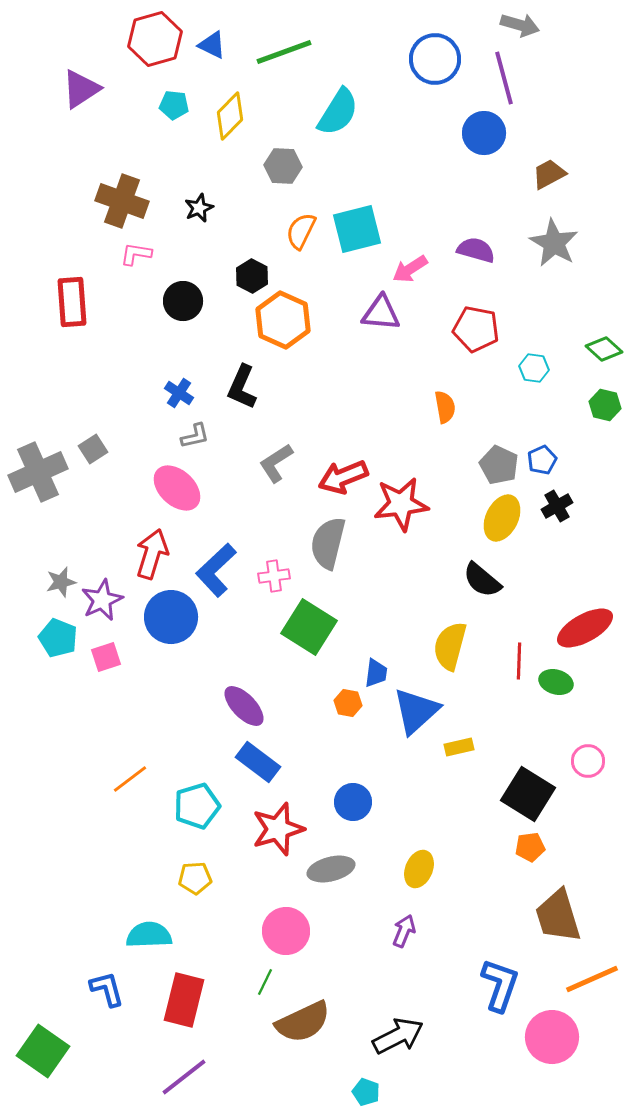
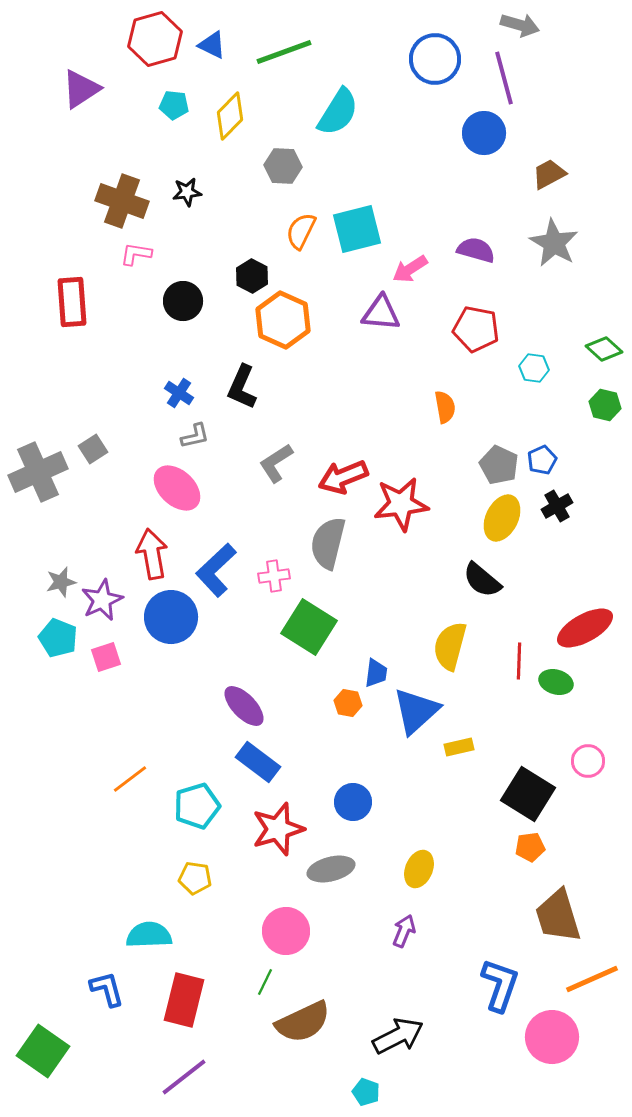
black star at (199, 208): moved 12 px left, 16 px up; rotated 16 degrees clockwise
red arrow at (152, 554): rotated 27 degrees counterclockwise
yellow pentagon at (195, 878): rotated 12 degrees clockwise
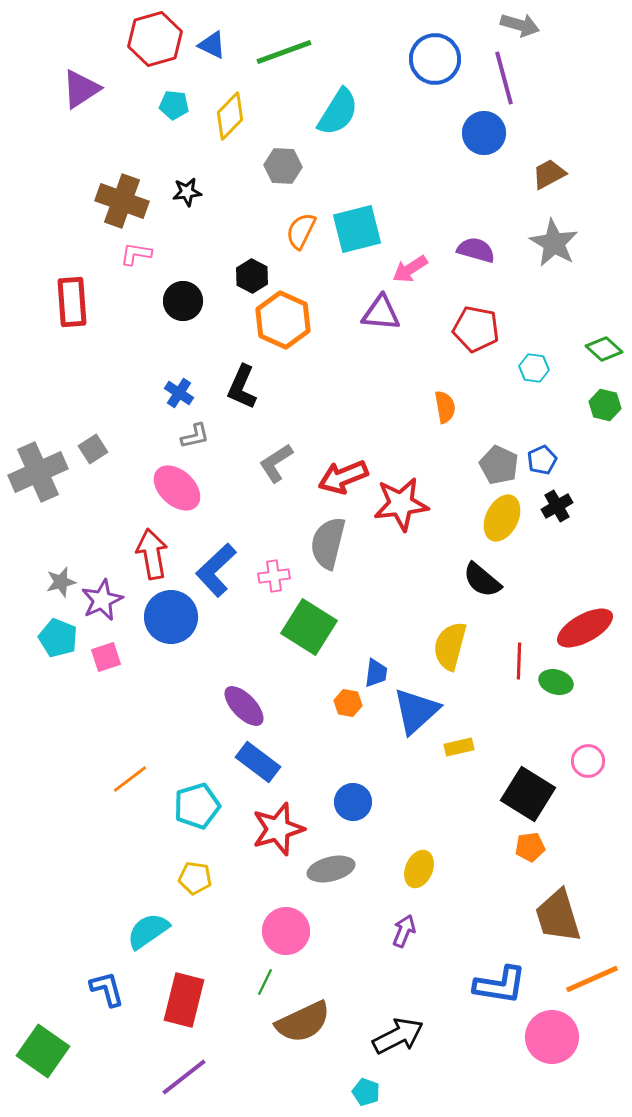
cyan semicircle at (149, 935): moved 1 px left, 4 px up; rotated 33 degrees counterclockwise
blue L-shape at (500, 985): rotated 80 degrees clockwise
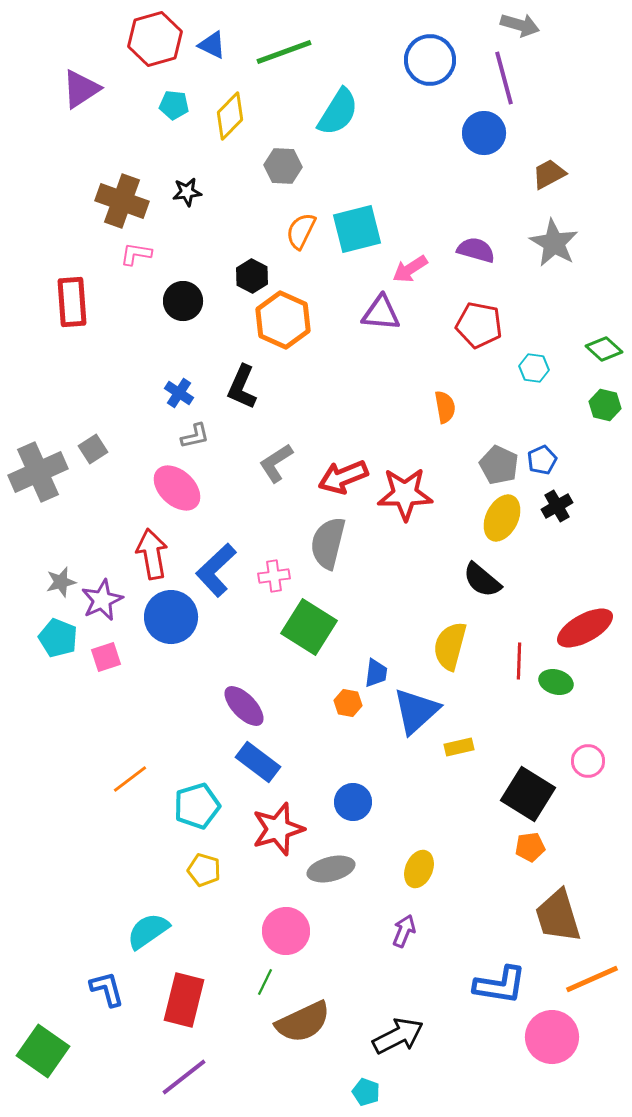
blue circle at (435, 59): moved 5 px left, 1 px down
red pentagon at (476, 329): moved 3 px right, 4 px up
red star at (401, 504): moved 4 px right, 10 px up; rotated 6 degrees clockwise
yellow pentagon at (195, 878): moved 9 px right, 8 px up; rotated 8 degrees clockwise
